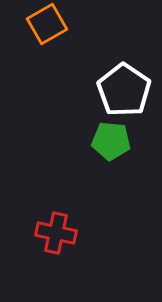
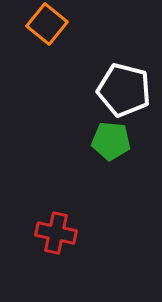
orange square: rotated 21 degrees counterclockwise
white pentagon: rotated 20 degrees counterclockwise
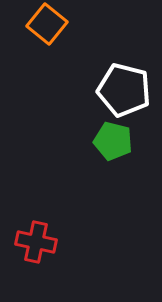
green pentagon: moved 2 px right; rotated 9 degrees clockwise
red cross: moved 20 px left, 9 px down
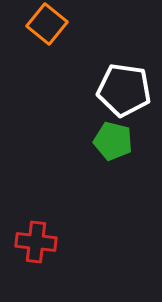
white pentagon: rotated 6 degrees counterclockwise
red cross: rotated 6 degrees counterclockwise
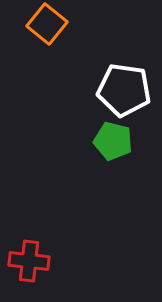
red cross: moved 7 px left, 19 px down
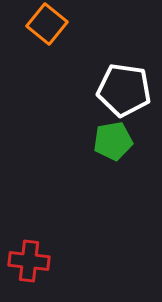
green pentagon: rotated 24 degrees counterclockwise
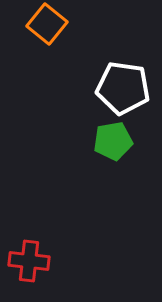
white pentagon: moved 1 px left, 2 px up
